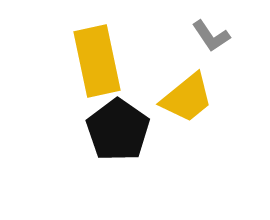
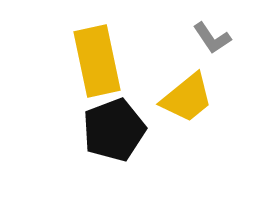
gray L-shape: moved 1 px right, 2 px down
black pentagon: moved 4 px left; rotated 16 degrees clockwise
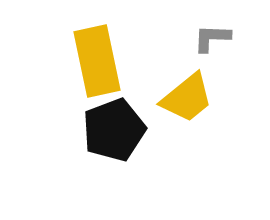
gray L-shape: rotated 126 degrees clockwise
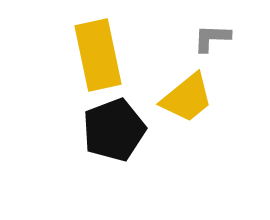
yellow rectangle: moved 1 px right, 6 px up
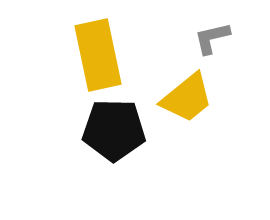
gray L-shape: rotated 15 degrees counterclockwise
black pentagon: rotated 22 degrees clockwise
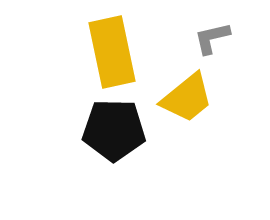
yellow rectangle: moved 14 px right, 3 px up
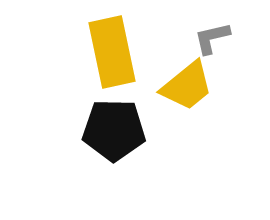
yellow trapezoid: moved 12 px up
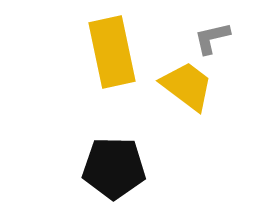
yellow trapezoid: rotated 104 degrees counterclockwise
black pentagon: moved 38 px down
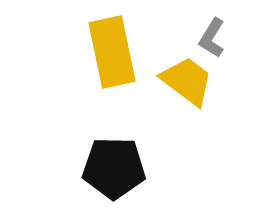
gray L-shape: rotated 45 degrees counterclockwise
yellow trapezoid: moved 5 px up
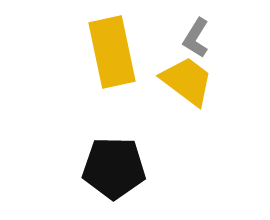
gray L-shape: moved 16 px left
